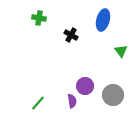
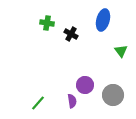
green cross: moved 8 px right, 5 px down
black cross: moved 1 px up
purple circle: moved 1 px up
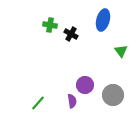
green cross: moved 3 px right, 2 px down
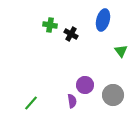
green line: moved 7 px left
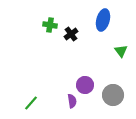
black cross: rotated 24 degrees clockwise
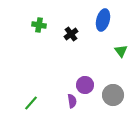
green cross: moved 11 px left
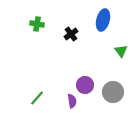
green cross: moved 2 px left, 1 px up
gray circle: moved 3 px up
green line: moved 6 px right, 5 px up
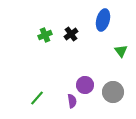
green cross: moved 8 px right, 11 px down; rotated 32 degrees counterclockwise
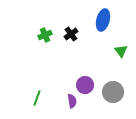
green line: rotated 21 degrees counterclockwise
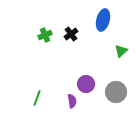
green triangle: rotated 24 degrees clockwise
purple circle: moved 1 px right, 1 px up
gray circle: moved 3 px right
